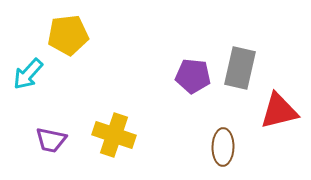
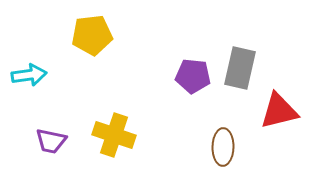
yellow pentagon: moved 24 px right
cyan arrow: moved 1 px right, 1 px down; rotated 140 degrees counterclockwise
purple trapezoid: moved 1 px down
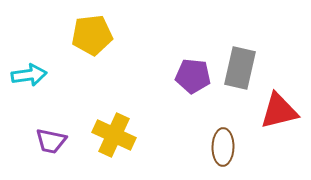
yellow cross: rotated 6 degrees clockwise
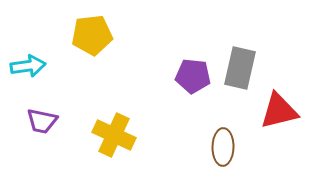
cyan arrow: moved 1 px left, 9 px up
purple trapezoid: moved 9 px left, 20 px up
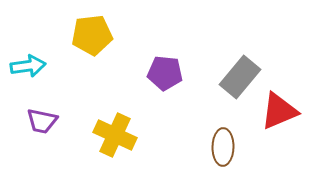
gray rectangle: moved 9 px down; rotated 27 degrees clockwise
purple pentagon: moved 28 px left, 3 px up
red triangle: rotated 9 degrees counterclockwise
yellow cross: moved 1 px right
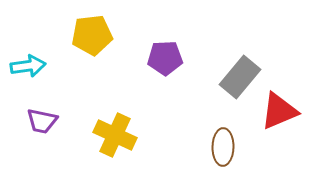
purple pentagon: moved 15 px up; rotated 8 degrees counterclockwise
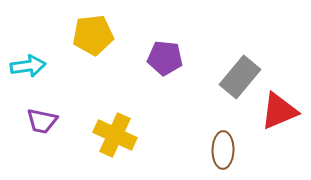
yellow pentagon: moved 1 px right
purple pentagon: rotated 8 degrees clockwise
brown ellipse: moved 3 px down
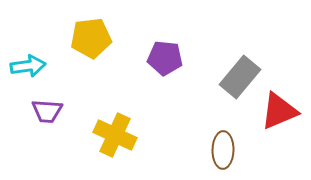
yellow pentagon: moved 2 px left, 3 px down
purple trapezoid: moved 5 px right, 10 px up; rotated 8 degrees counterclockwise
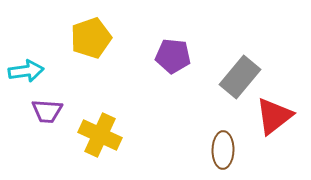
yellow pentagon: rotated 12 degrees counterclockwise
purple pentagon: moved 8 px right, 2 px up
cyan arrow: moved 2 px left, 5 px down
red triangle: moved 5 px left, 5 px down; rotated 15 degrees counterclockwise
yellow cross: moved 15 px left
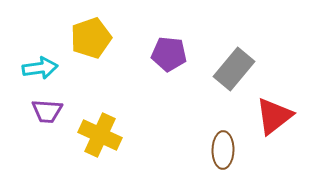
purple pentagon: moved 4 px left, 2 px up
cyan arrow: moved 14 px right, 3 px up
gray rectangle: moved 6 px left, 8 px up
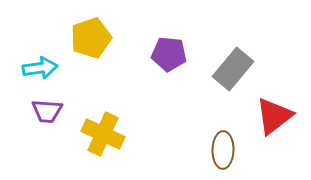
gray rectangle: moved 1 px left
yellow cross: moved 3 px right, 1 px up
